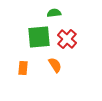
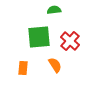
green semicircle: moved 3 px up
red cross: moved 3 px right, 2 px down
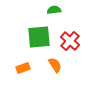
orange rectangle: rotated 64 degrees clockwise
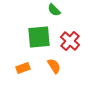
green semicircle: rotated 128 degrees counterclockwise
orange semicircle: moved 1 px left, 1 px down
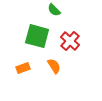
green square: moved 2 px left, 1 px up; rotated 20 degrees clockwise
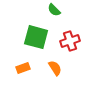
green square: moved 1 px left, 1 px down
red cross: rotated 30 degrees clockwise
orange semicircle: moved 1 px right, 2 px down
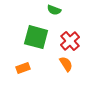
green semicircle: rotated 24 degrees counterclockwise
red cross: rotated 24 degrees counterclockwise
orange semicircle: moved 11 px right, 4 px up
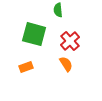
green semicircle: moved 4 px right; rotated 64 degrees clockwise
green square: moved 2 px left, 3 px up
orange rectangle: moved 3 px right, 1 px up
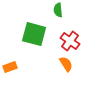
red cross: rotated 12 degrees counterclockwise
orange rectangle: moved 16 px left
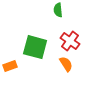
green square: moved 1 px right, 13 px down
orange rectangle: moved 1 px up
